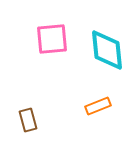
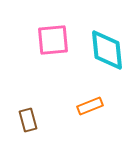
pink square: moved 1 px right, 1 px down
orange rectangle: moved 8 px left
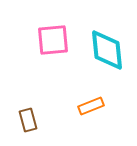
orange rectangle: moved 1 px right
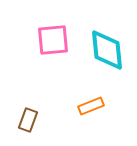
brown rectangle: rotated 35 degrees clockwise
